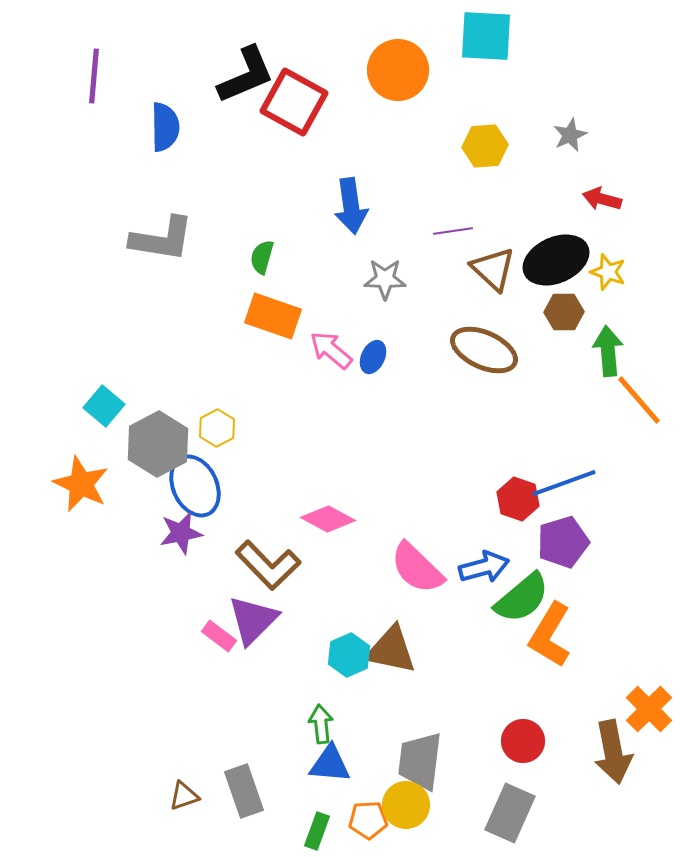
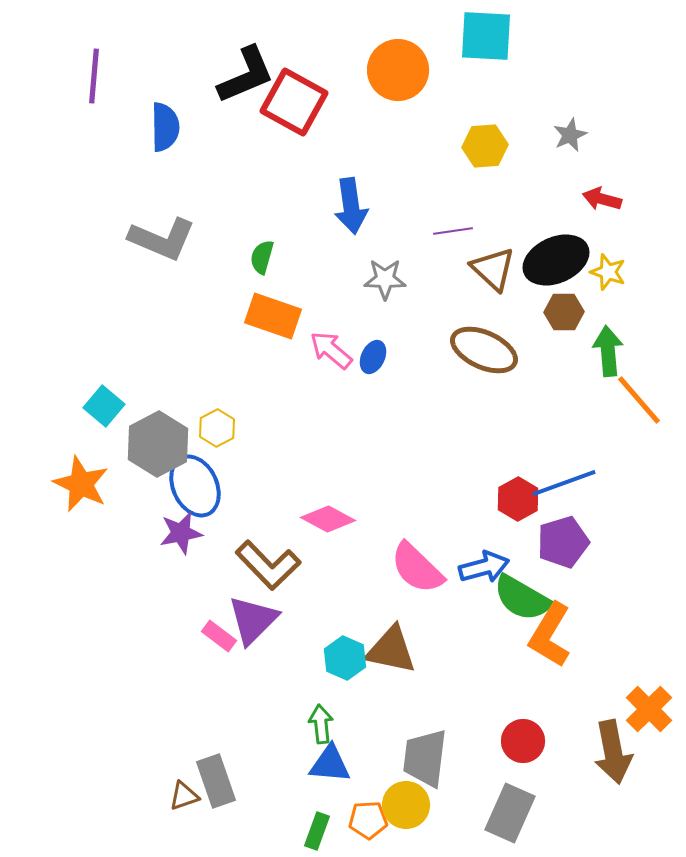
gray L-shape at (162, 239): rotated 14 degrees clockwise
red hexagon at (518, 499): rotated 12 degrees clockwise
green semicircle at (522, 598): rotated 70 degrees clockwise
cyan hexagon at (349, 655): moved 4 px left, 3 px down; rotated 12 degrees counterclockwise
gray trapezoid at (420, 761): moved 5 px right, 3 px up
gray rectangle at (244, 791): moved 28 px left, 10 px up
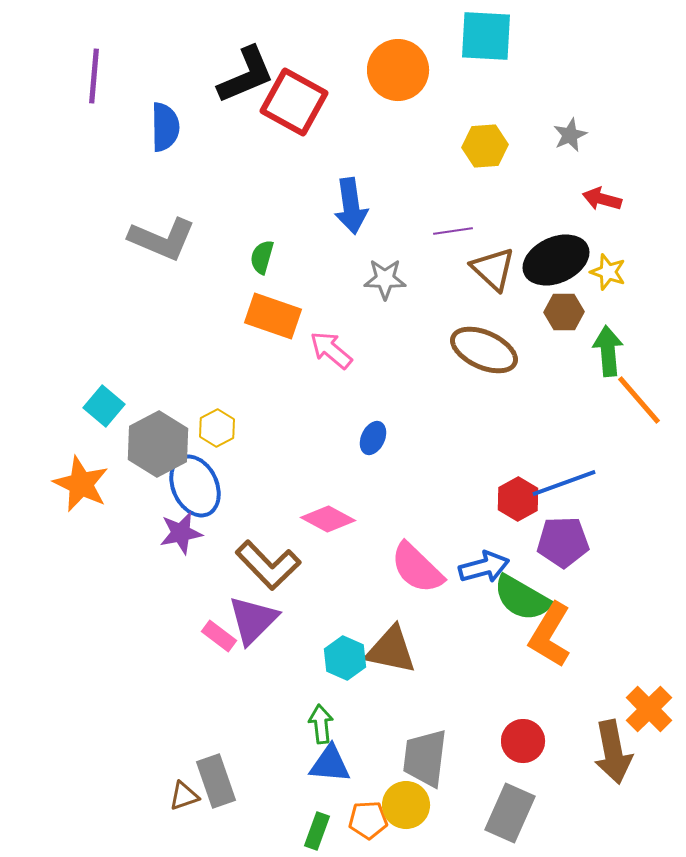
blue ellipse at (373, 357): moved 81 px down
purple pentagon at (563, 542): rotated 15 degrees clockwise
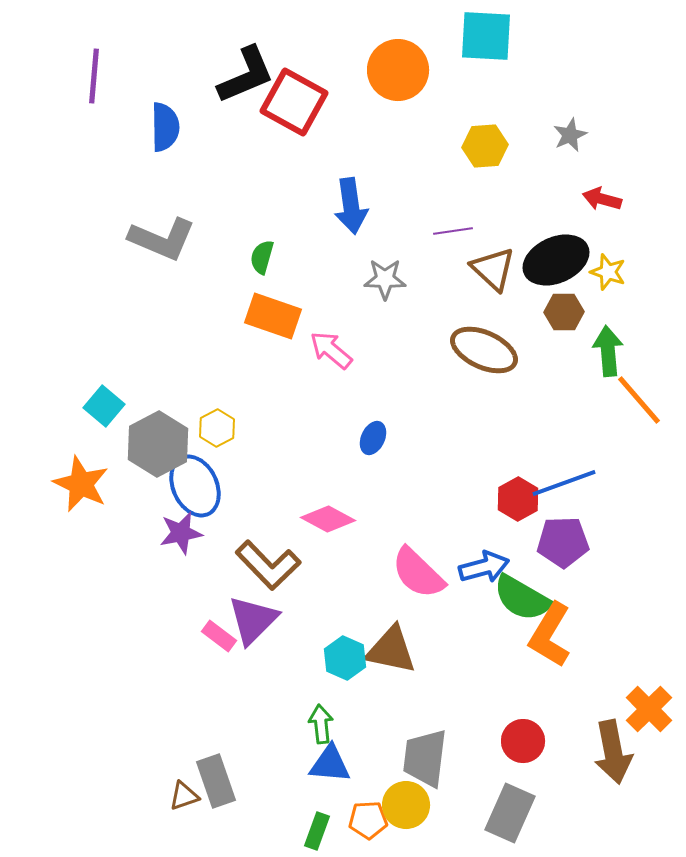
pink semicircle at (417, 568): moved 1 px right, 5 px down
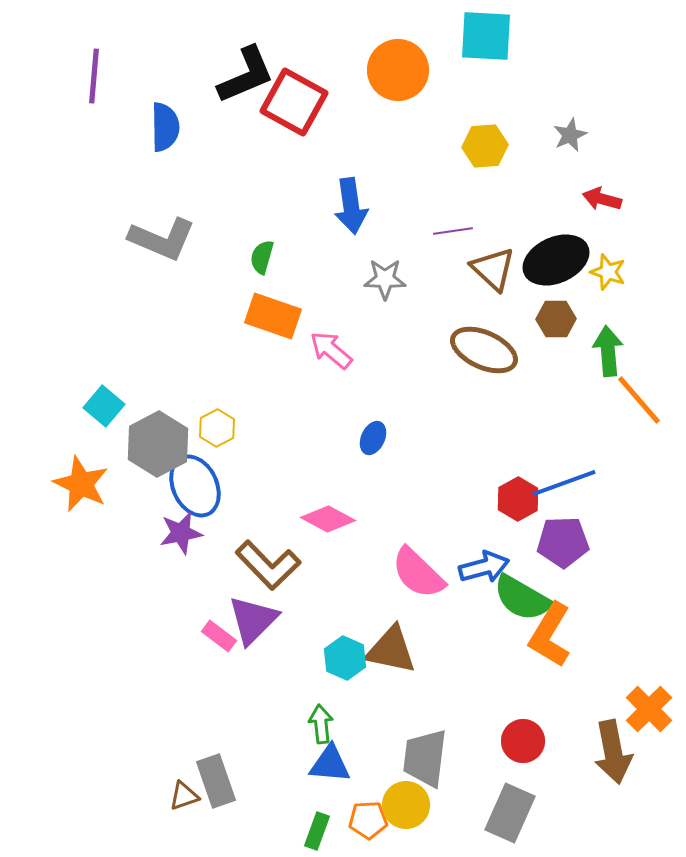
brown hexagon at (564, 312): moved 8 px left, 7 px down
